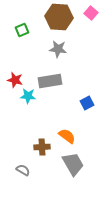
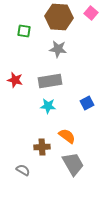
green square: moved 2 px right, 1 px down; rotated 32 degrees clockwise
cyan star: moved 20 px right, 10 px down
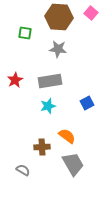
green square: moved 1 px right, 2 px down
red star: rotated 28 degrees clockwise
cyan star: rotated 21 degrees counterclockwise
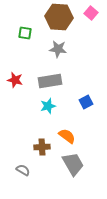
red star: rotated 28 degrees counterclockwise
blue square: moved 1 px left, 1 px up
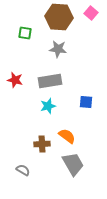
blue square: rotated 32 degrees clockwise
brown cross: moved 3 px up
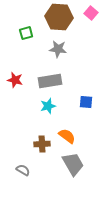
green square: moved 1 px right; rotated 24 degrees counterclockwise
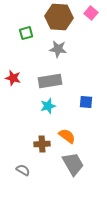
red star: moved 2 px left, 2 px up
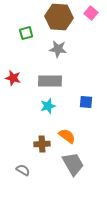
gray rectangle: rotated 10 degrees clockwise
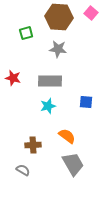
brown cross: moved 9 px left, 1 px down
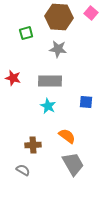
cyan star: rotated 28 degrees counterclockwise
